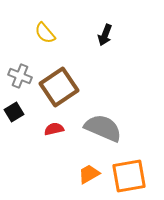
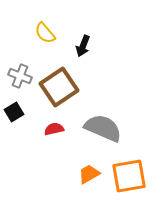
black arrow: moved 22 px left, 11 px down
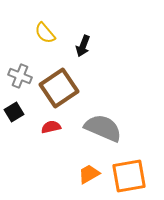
brown square: moved 1 px down
red semicircle: moved 3 px left, 2 px up
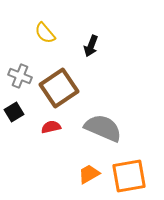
black arrow: moved 8 px right
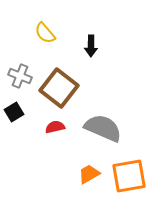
black arrow: rotated 20 degrees counterclockwise
brown square: rotated 18 degrees counterclockwise
red semicircle: moved 4 px right
